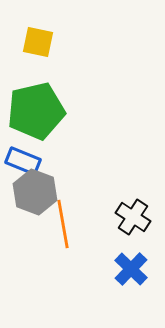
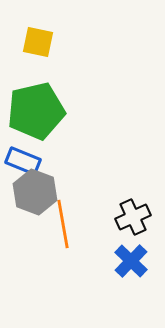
black cross: rotated 32 degrees clockwise
blue cross: moved 8 px up
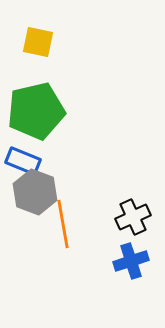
blue cross: rotated 28 degrees clockwise
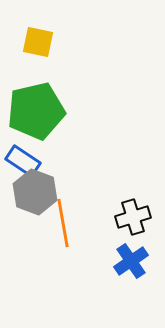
blue rectangle: rotated 12 degrees clockwise
black cross: rotated 8 degrees clockwise
orange line: moved 1 px up
blue cross: rotated 16 degrees counterclockwise
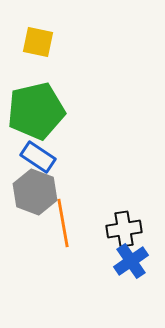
blue rectangle: moved 15 px right, 4 px up
black cross: moved 9 px left, 12 px down; rotated 8 degrees clockwise
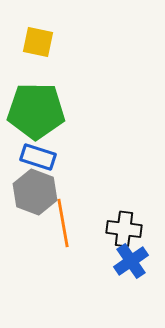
green pentagon: rotated 14 degrees clockwise
blue rectangle: rotated 16 degrees counterclockwise
black cross: rotated 16 degrees clockwise
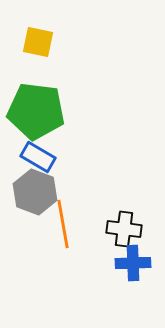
green pentagon: rotated 6 degrees clockwise
blue rectangle: rotated 12 degrees clockwise
orange line: moved 1 px down
blue cross: moved 2 px right, 2 px down; rotated 32 degrees clockwise
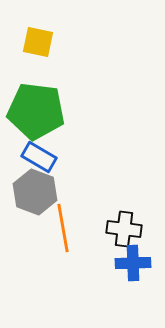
blue rectangle: moved 1 px right
orange line: moved 4 px down
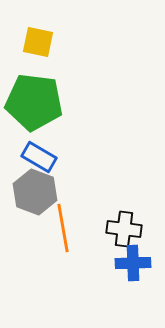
green pentagon: moved 2 px left, 9 px up
